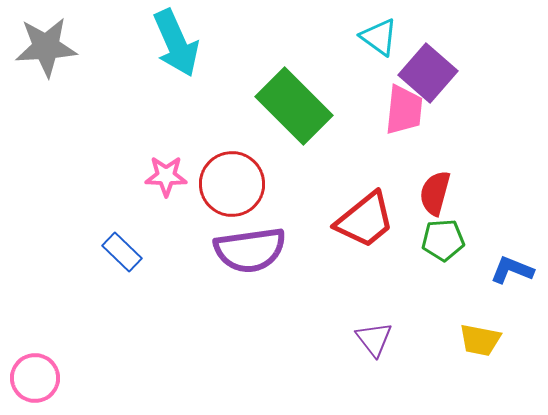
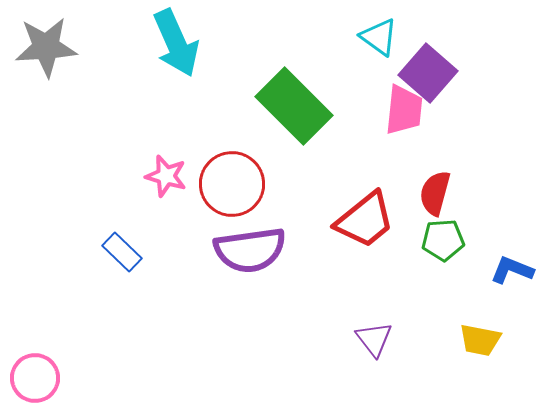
pink star: rotated 15 degrees clockwise
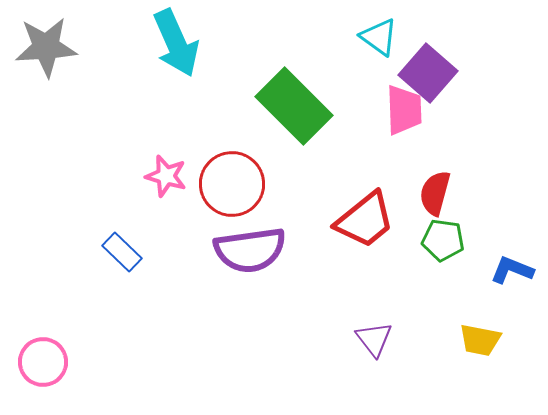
pink trapezoid: rotated 8 degrees counterclockwise
green pentagon: rotated 12 degrees clockwise
pink circle: moved 8 px right, 16 px up
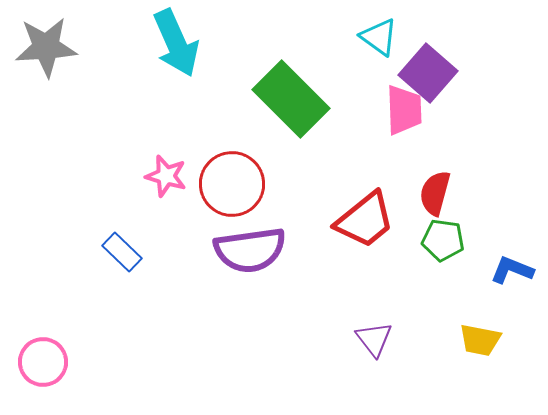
green rectangle: moved 3 px left, 7 px up
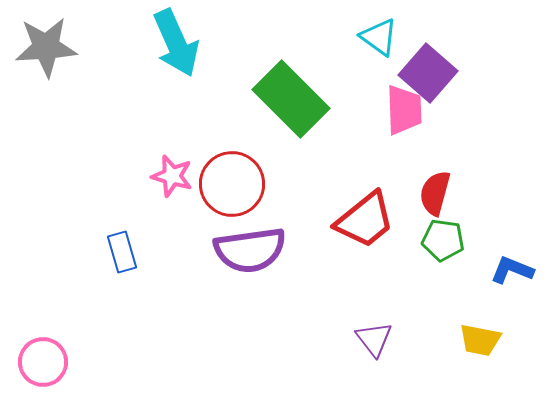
pink star: moved 6 px right
blue rectangle: rotated 30 degrees clockwise
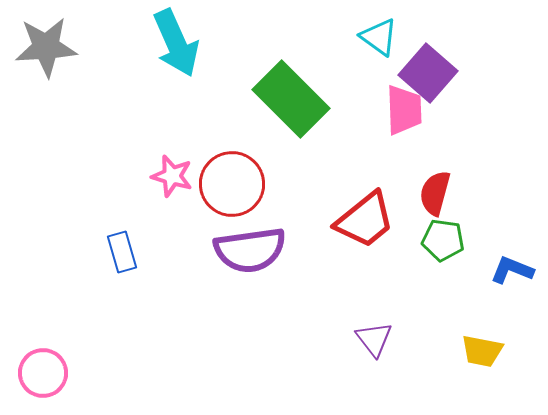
yellow trapezoid: moved 2 px right, 11 px down
pink circle: moved 11 px down
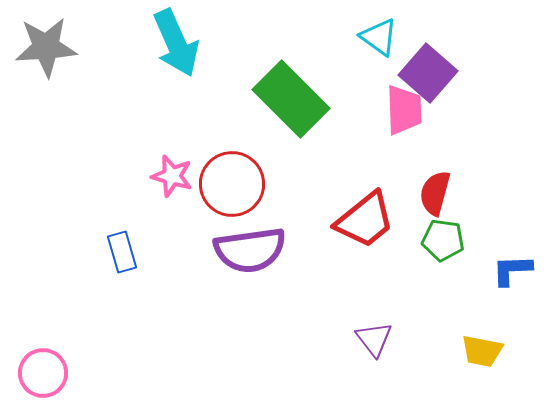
blue L-shape: rotated 24 degrees counterclockwise
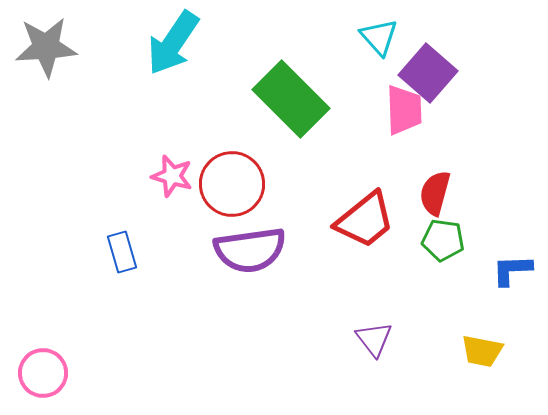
cyan triangle: rotated 12 degrees clockwise
cyan arrow: moved 3 px left; rotated 58 degrees clockwise
